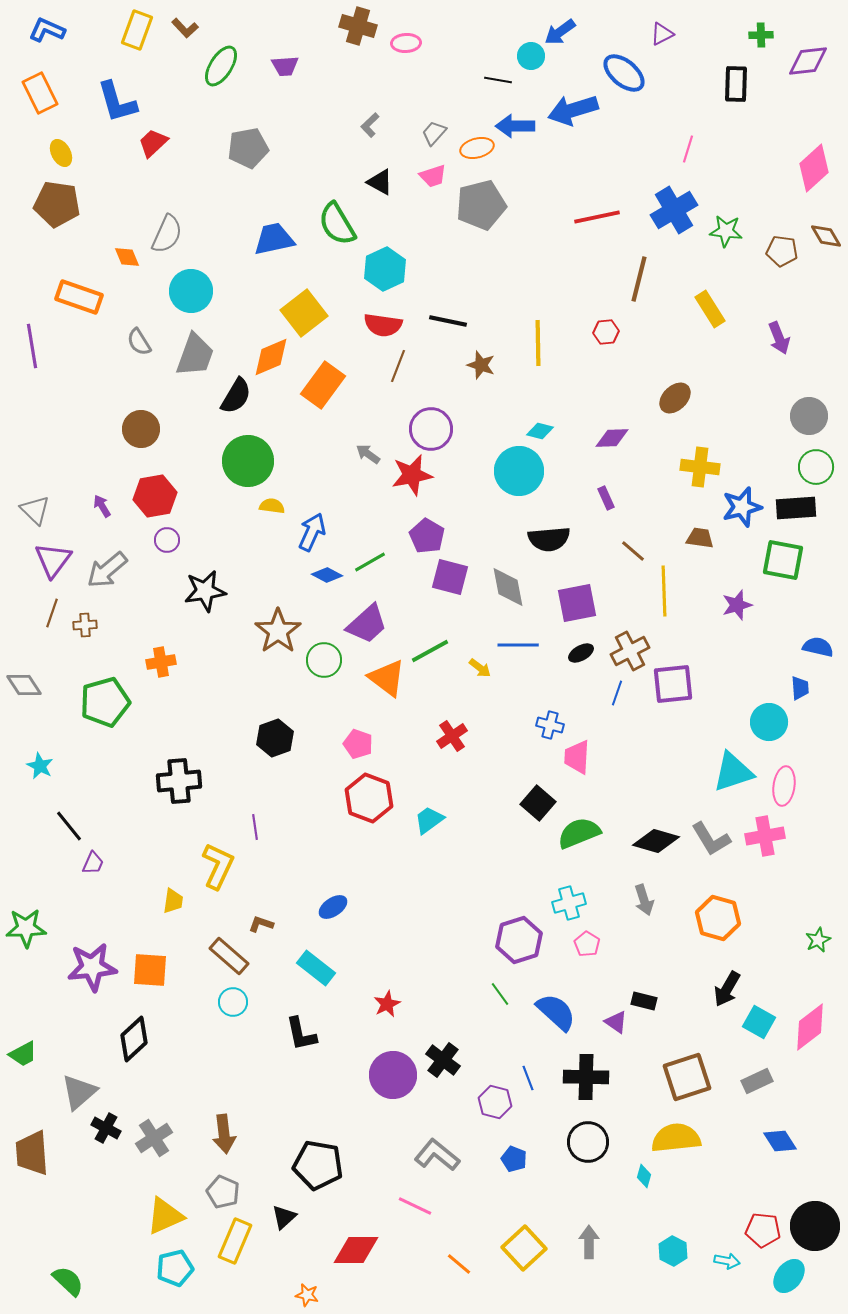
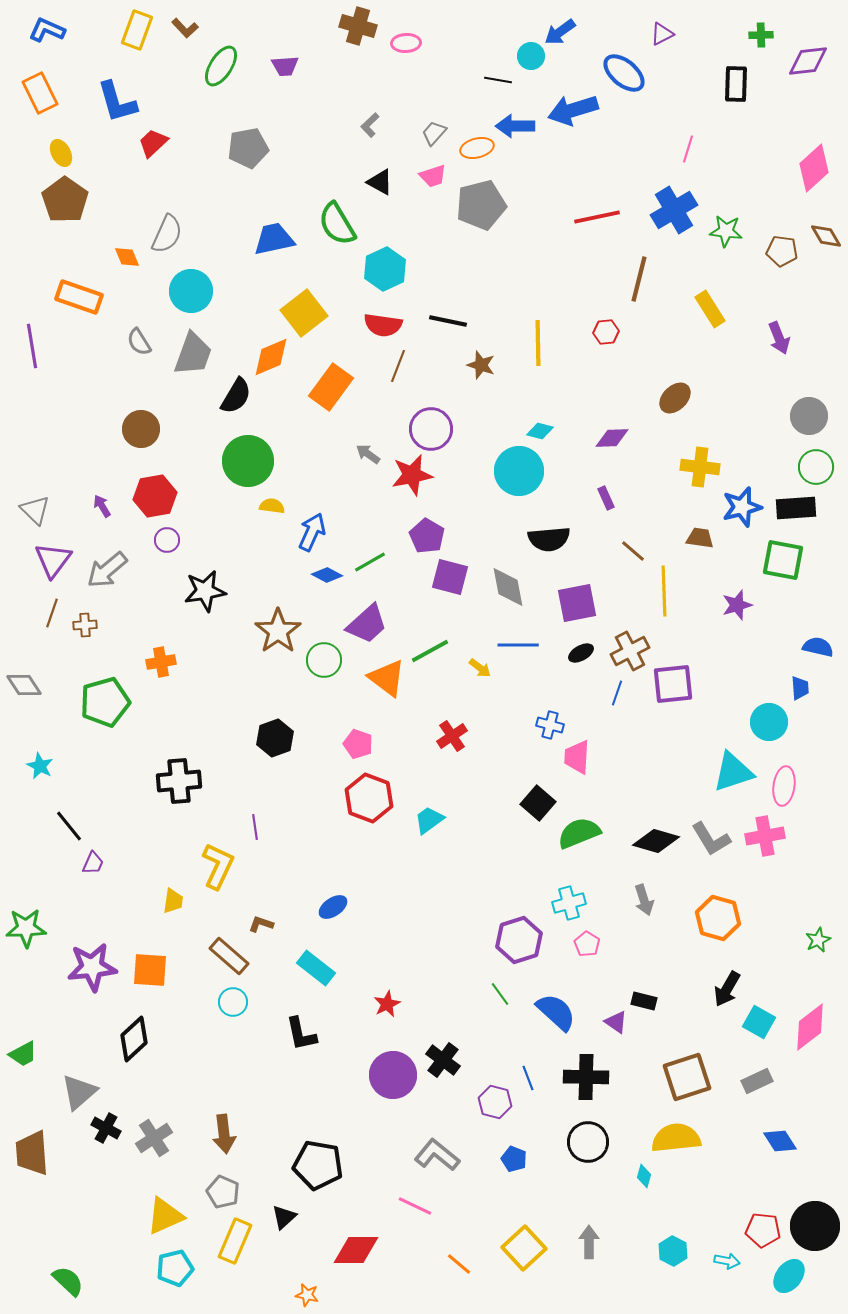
brown pentagon at (57, 204): moved 8 px right, 4 px up; rotated 27 degrees clockwise
gray trapezoid at (195, 355): moved 2 px left, 1 px up
orange rectangle at (323, 385): moved 8 px right, 2 px down
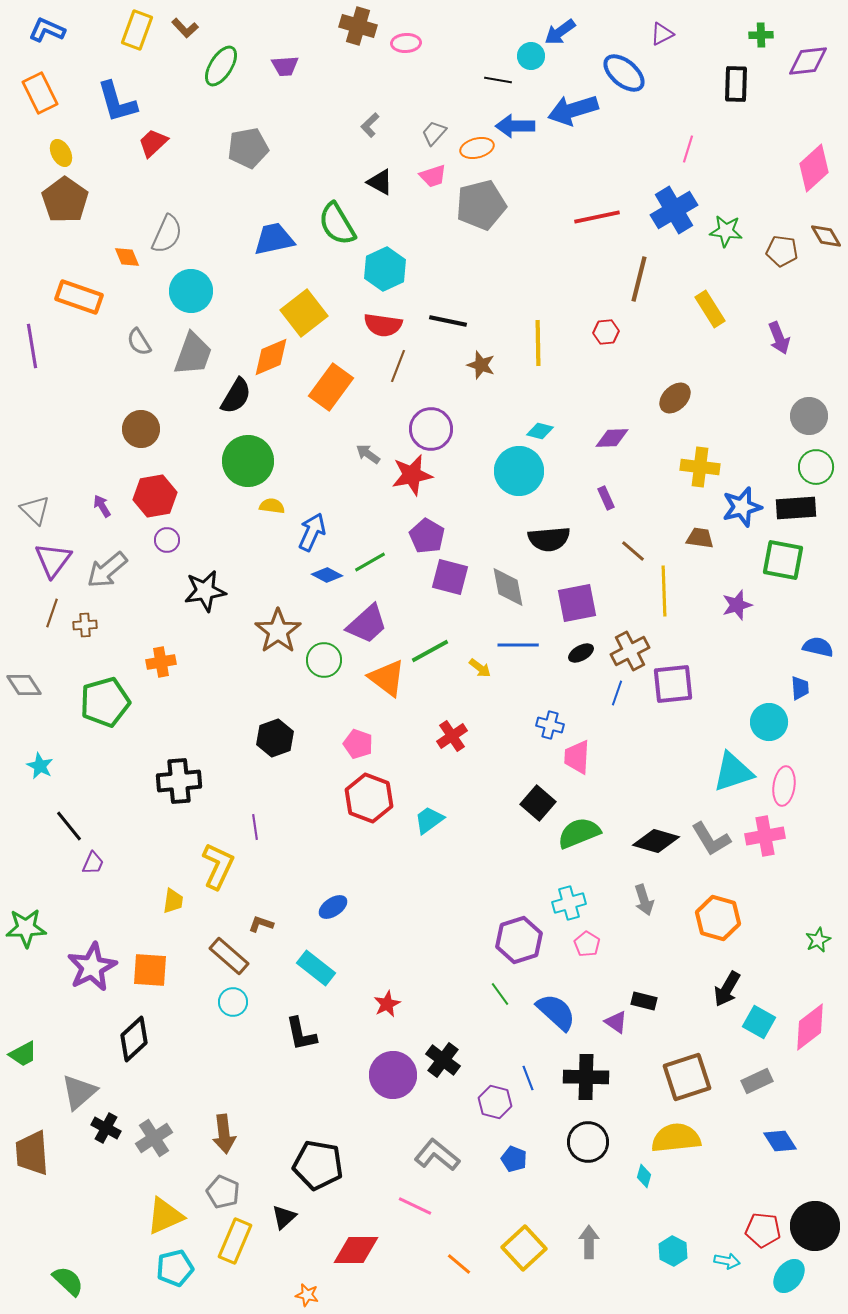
purple star at (92, 967): rotated 21 degrees counterclockwise
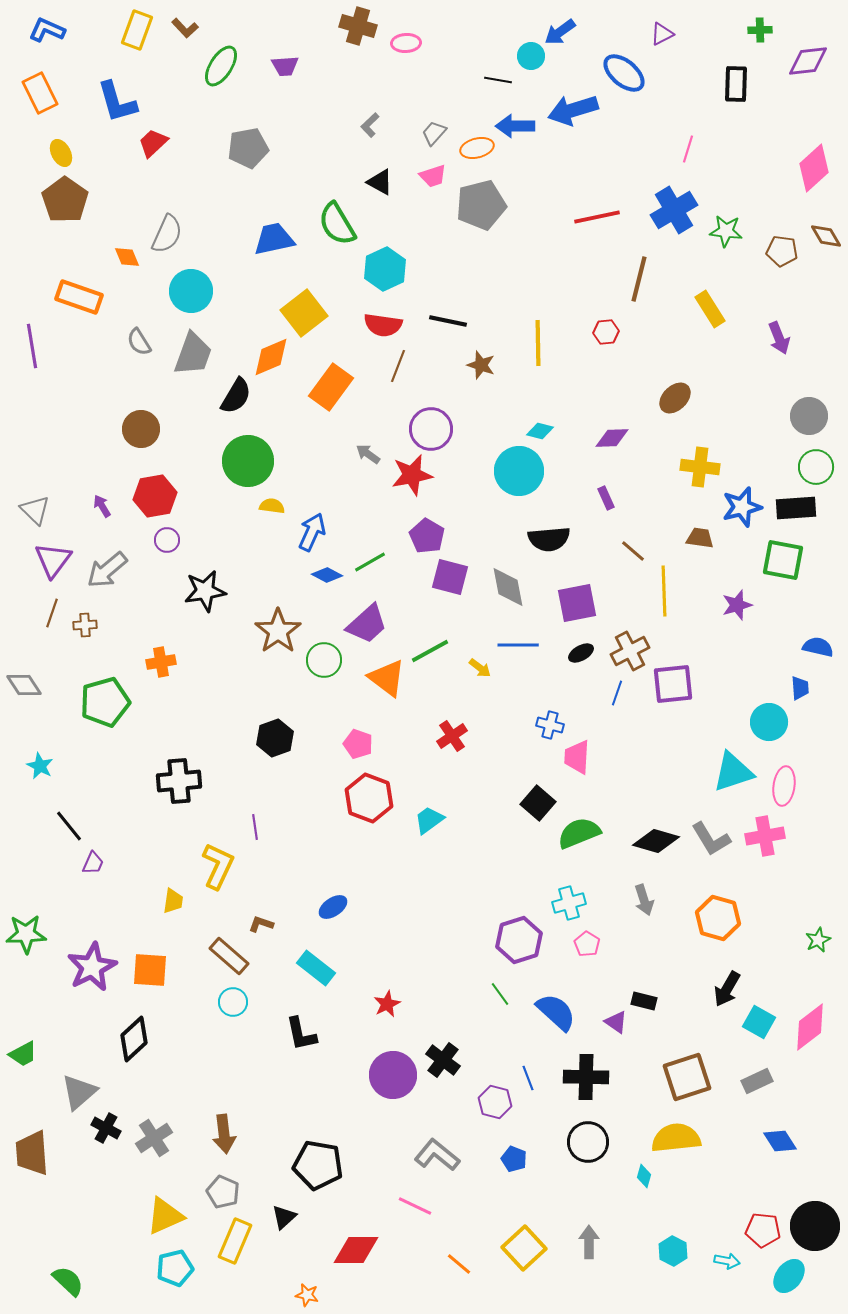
green cross at (761, 35): moved 1 px left, 5 px up
green star at (26, 928): moved 6 px down
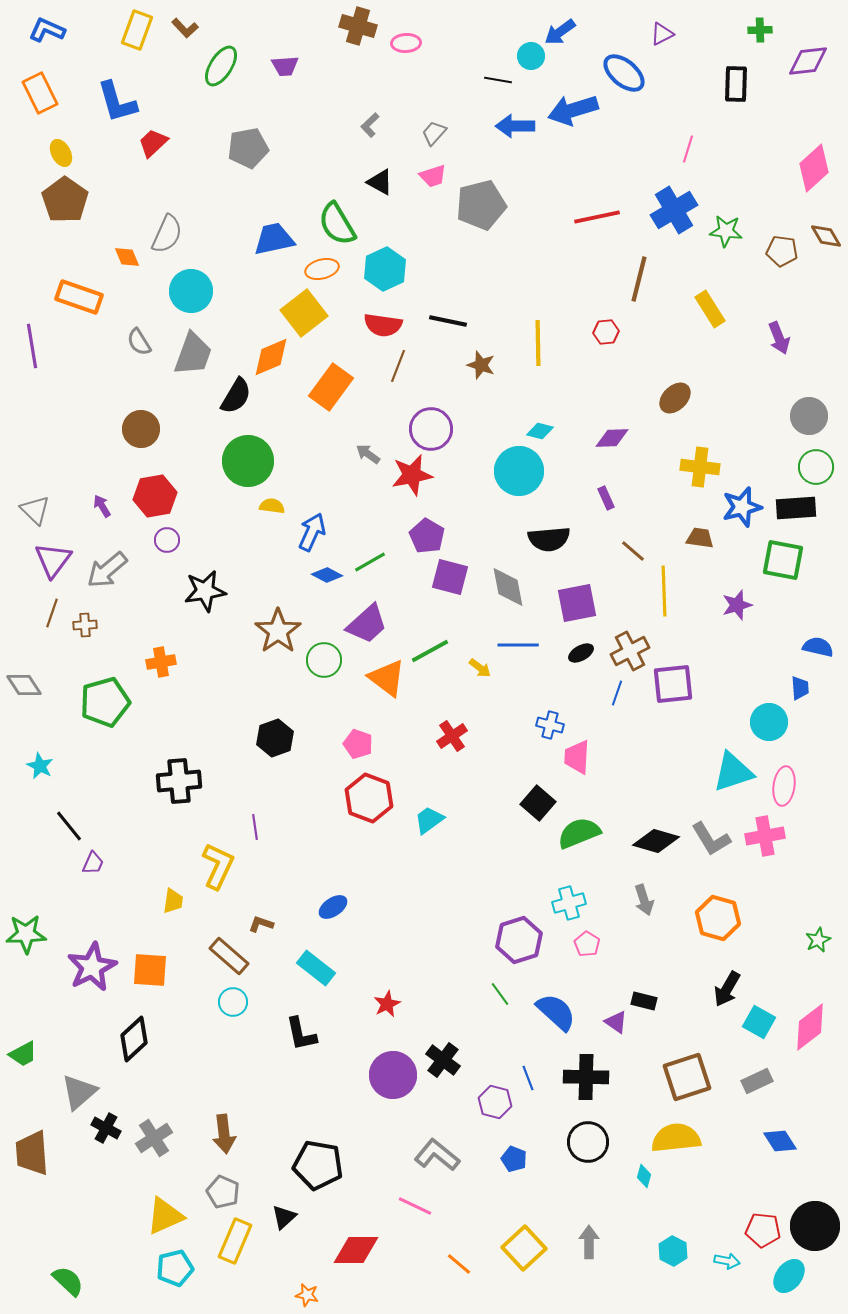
orange ellipse at (477, 148): moved 155 px left, 121 px down
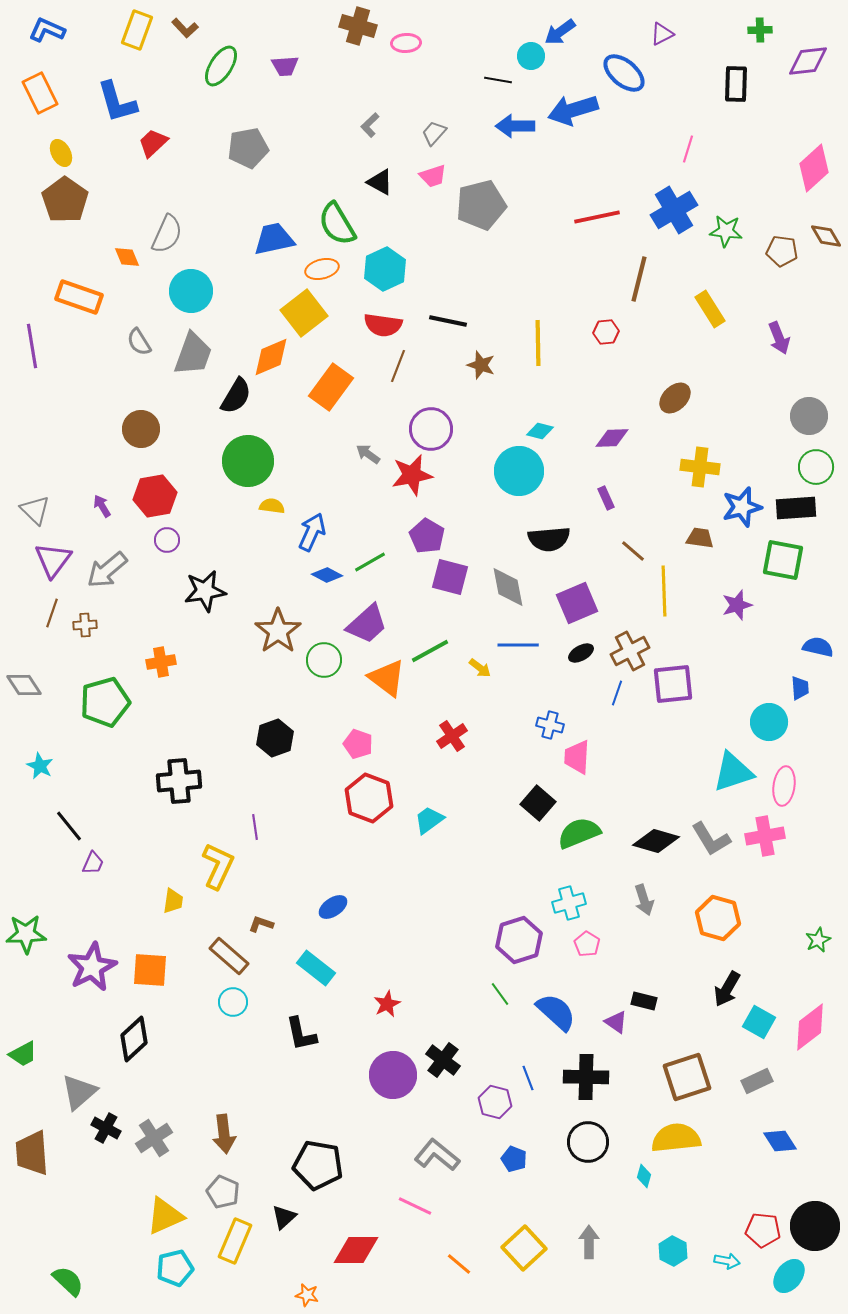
purple square at (577, 603): rotated 12 degrees counterclockwise
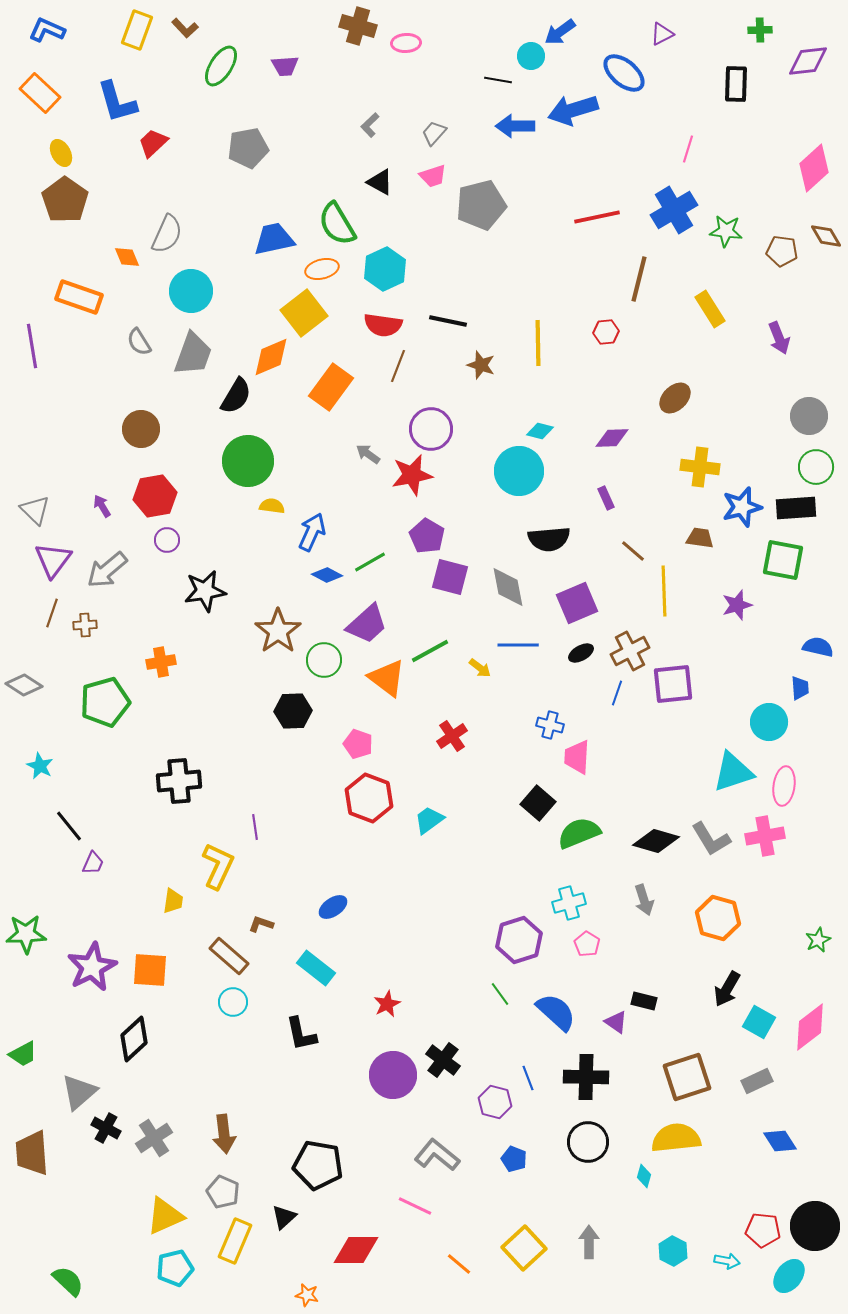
orange rectangle at (40, 93): rotated 21 degrees counterclockwise
gray diamond at (24, 685): rotated 24 degrees counterclockwise
black hexagon at (275, 738): moved 18 px right, 27 px up; rotated 18 degrees clockwise
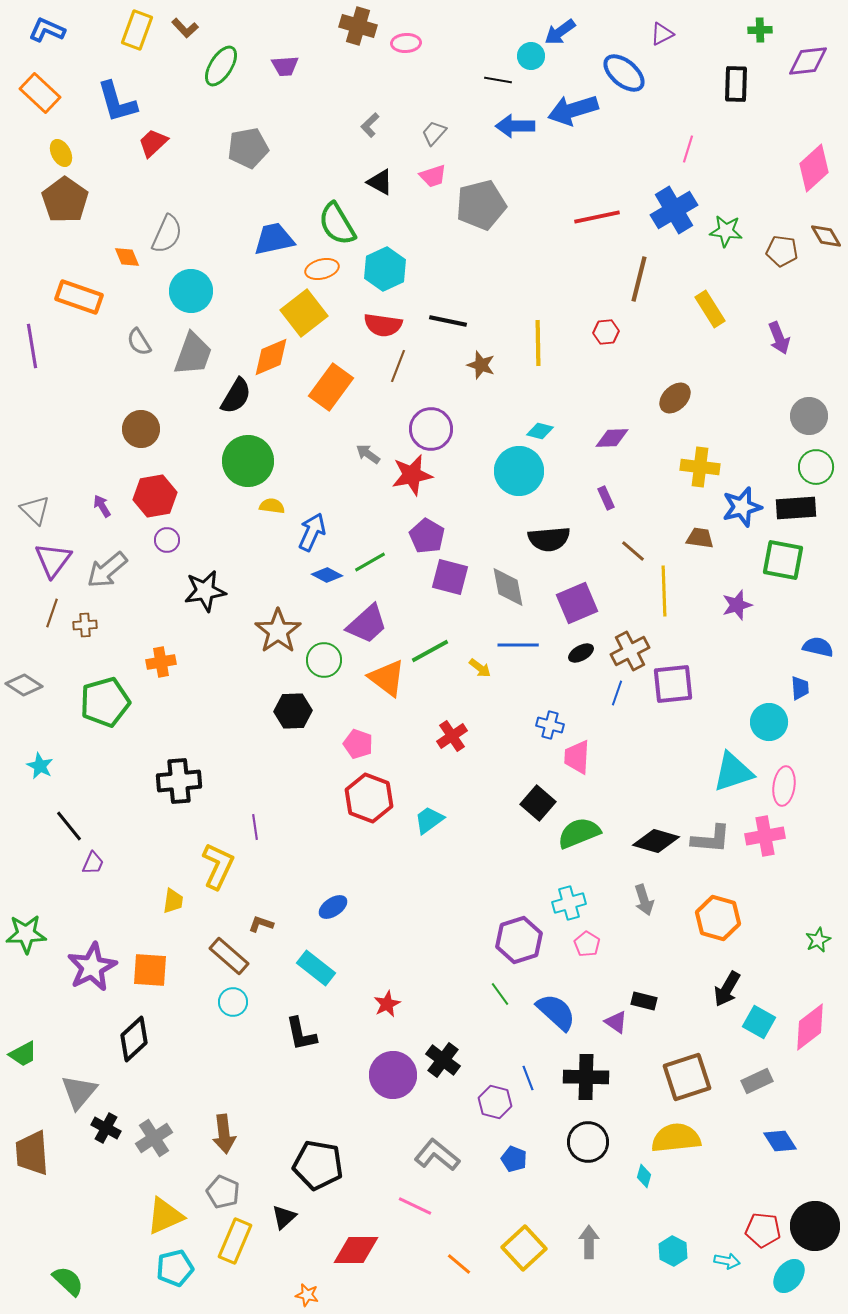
gray L-shape at (711, 839): rotated 54 degrees counterclockwise
gray triangle at (79, 1092): rotated 9 degrees counterclockwise
